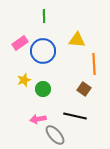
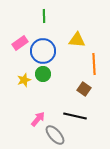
green circle: moved 15 px up
pink arrow: rotated 140 degrees clockwise
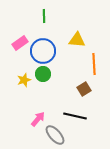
brown square: rotated 24 degrees clockwise
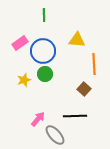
green line: moved 1 px up
green circle: moved 2 px right
brown square: rotated 16 degrees counterclockwise
black line: rotated 15 degrees counterclockwise
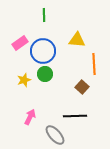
brown square: moved 2 px left, 2 px up
pink arrow: moved 8 px left, 2 px up; rotated 14 degrees counterclockwise
